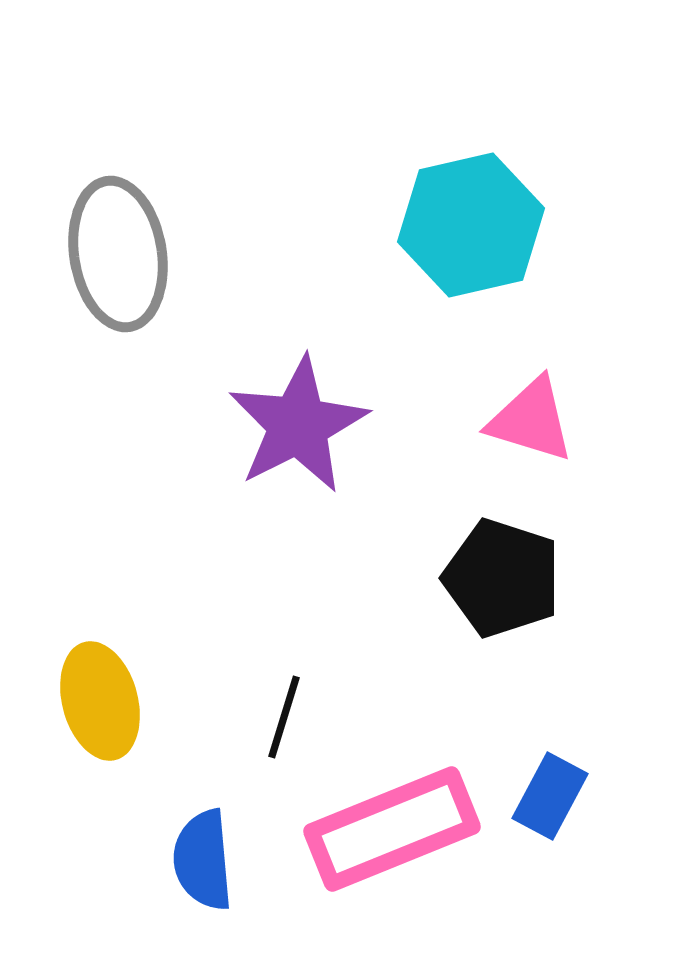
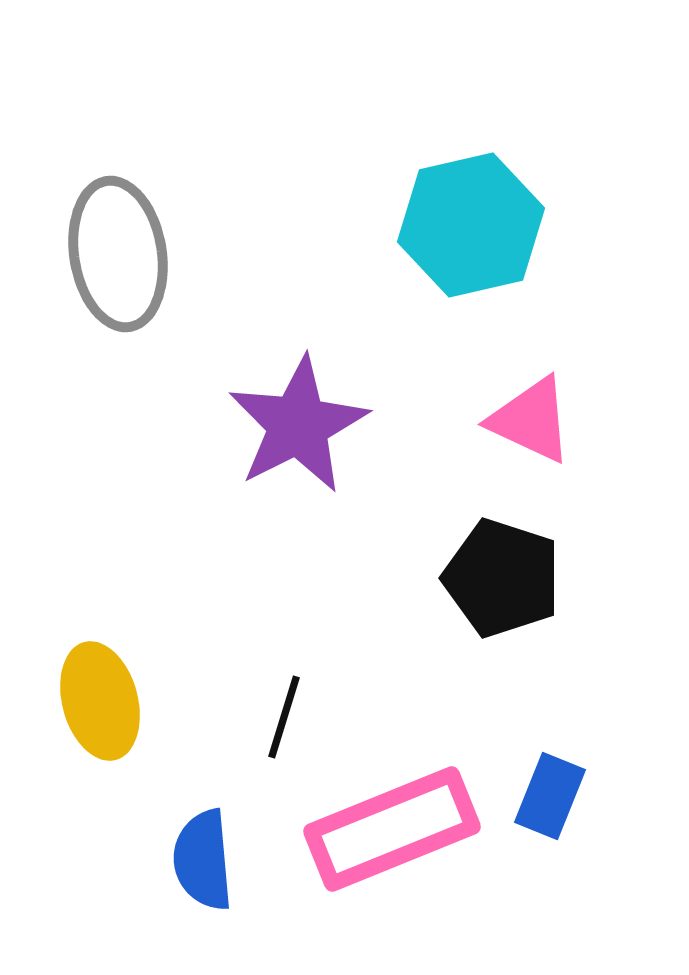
pink triangle: rotated 8 degrees clockwise
blue rectangle: rotated 6 degrees counterclockwise
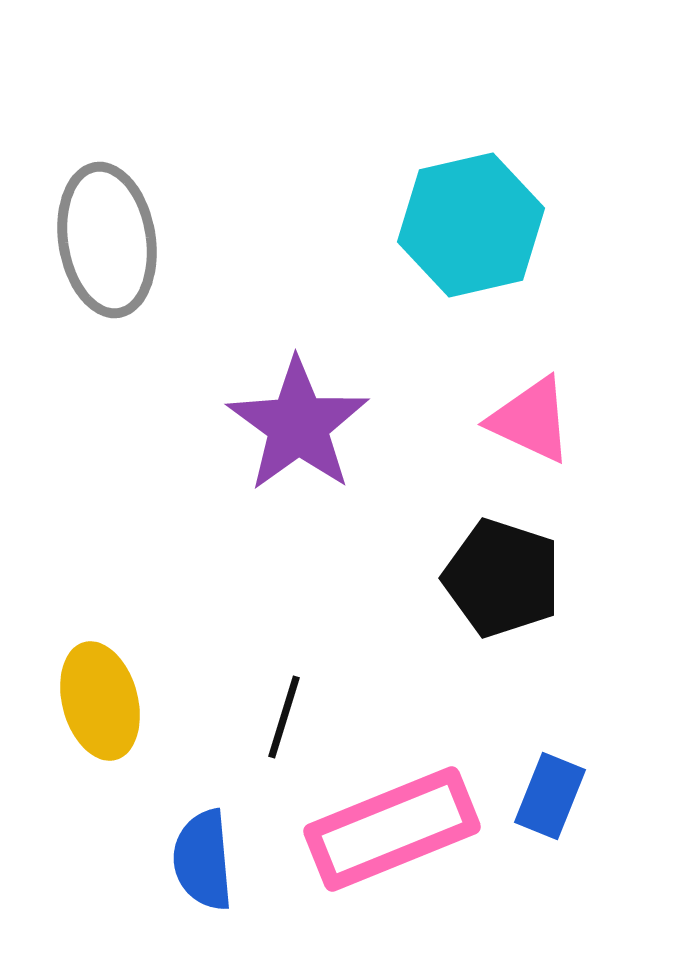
gray ellipse: moved 11 px left, 14 px up
purple star: rotated 9 degrees counterclockwise
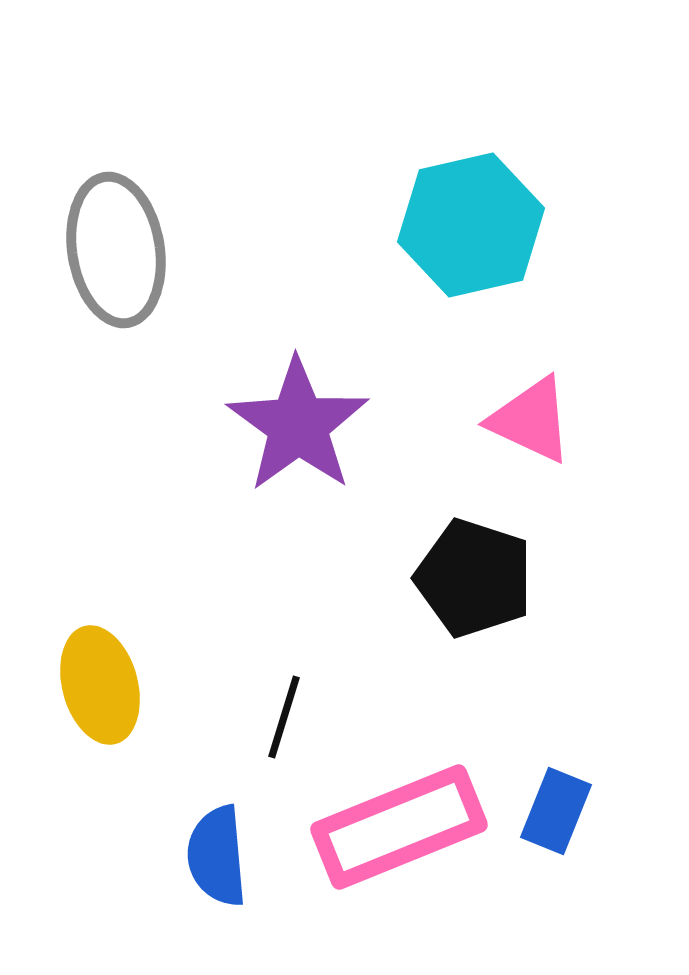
gray ellipse: moved 9 px right, 10 px down
black pentagon: moved 28 px left
yellow ellipse: moved 16 px up
blue rectangle: moved 6 px right, 15 px down
pink rectangle: moved 7 px right, 2 px up
blue semicircle: moved 14 px right, 4 px up
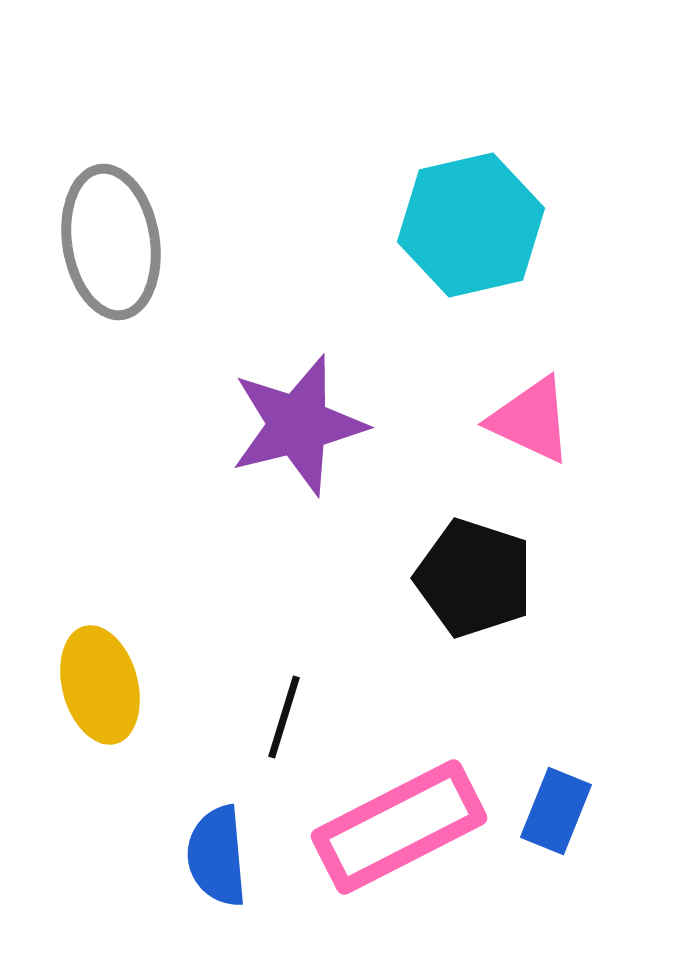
gray ellipse: moved 5 px left, 8 px up
purple star: rotated 22 degrees clockwise
pink rectangle: rotated 5 degrees counterclockwise
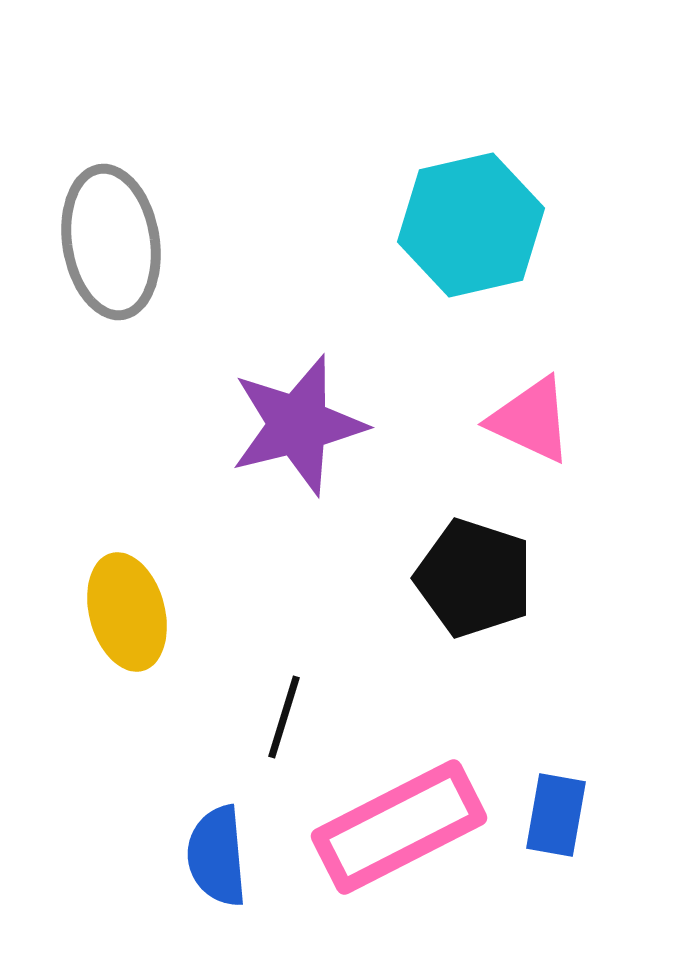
yellow ellipse: moved 27 px right, 73 px up
blue rectangle: moved 4 px down; rotated 12 degrees counterclockwise
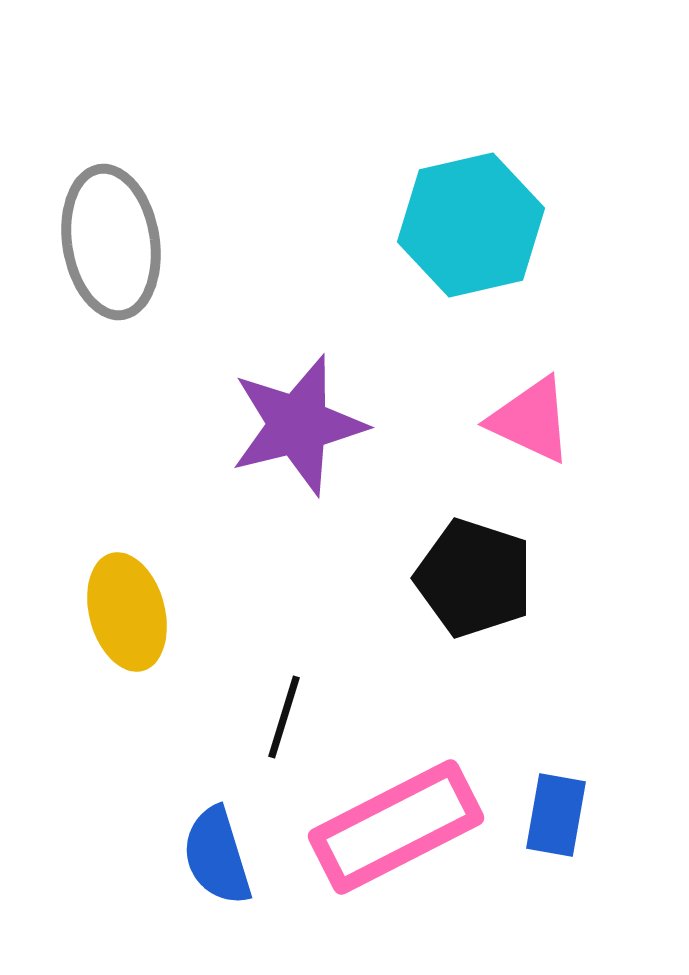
pink rectangle: moved 3 px left
blue semicircle: rotated 12 degrees counterclockwise
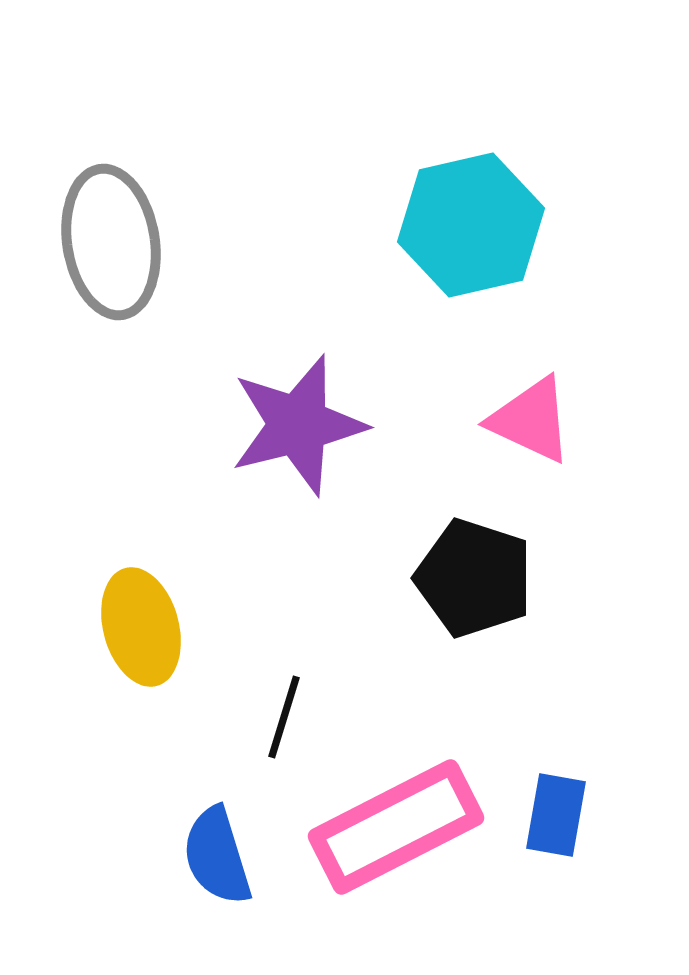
yellow ellipse: moved 14 px right, 15 px down
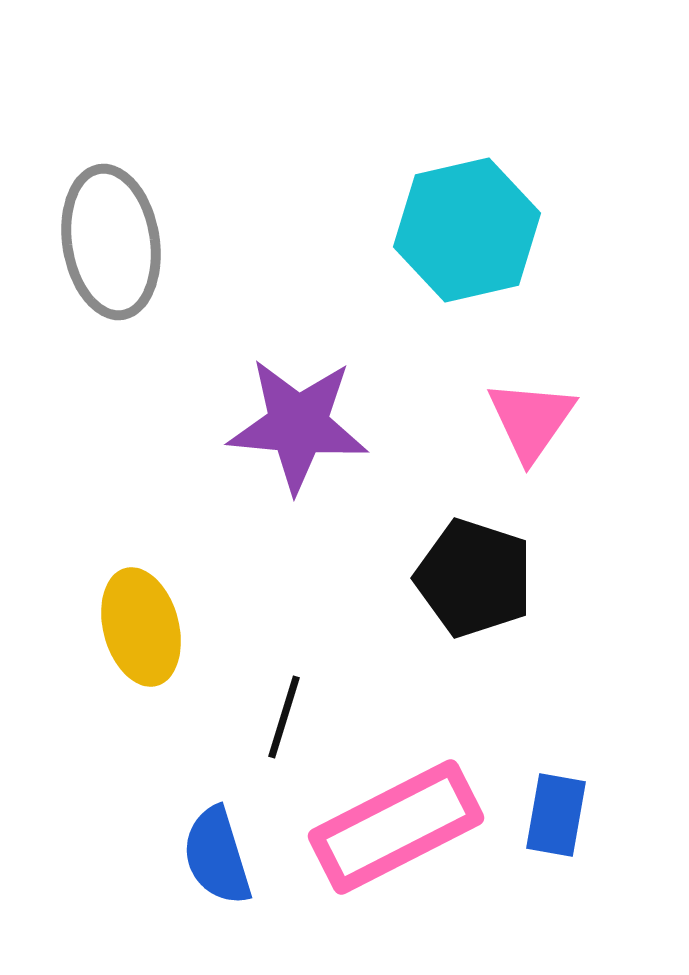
cyan hexagon: moved 4 px left, 5 px down
pink triangle: rotated 40 degrees clockwise
purple star: rotated 19 degrees clockwise
